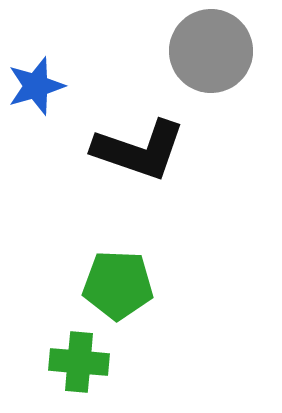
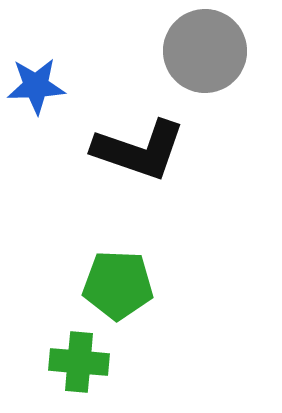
gray circle: moved 6 px left
blue star: rotated 14 degrees clockwise
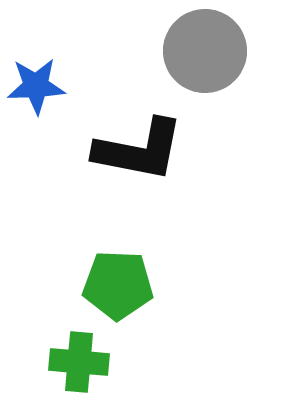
black L-shape: rotated 8 degrees counterclockwise
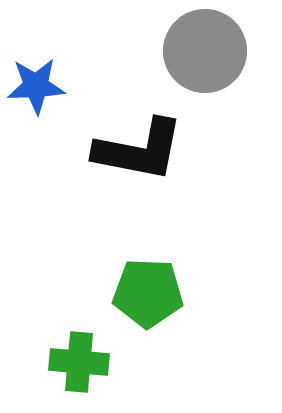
green pentagon: moved 30 px right, 8 px down
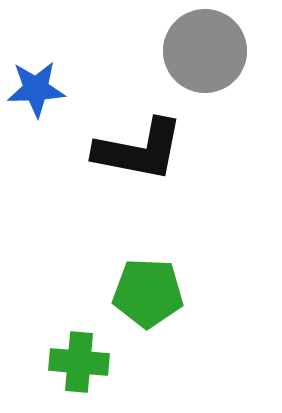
blue star: moved 3 px down
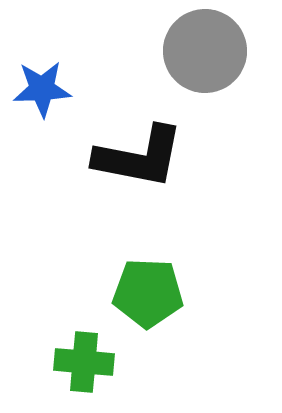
blue star: moved 6 px right
black L-shape: moved 7 px down
green cross: moved 5 px right
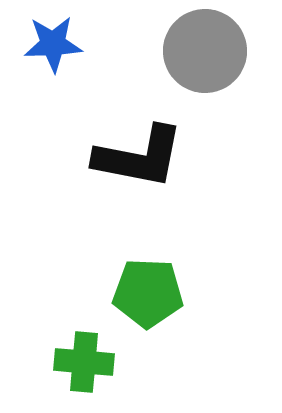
blue star: moved 11 px right, 45 px up
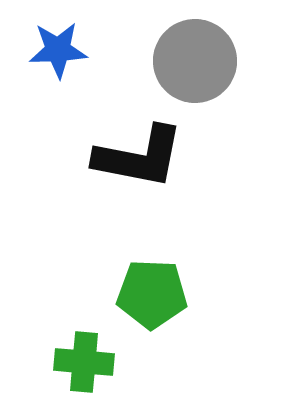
blue star: moved 5 px right, 6 px down
gray circle: moved 10 px left, 10 px down
green pentagon: moved 4 px right, 1 px down
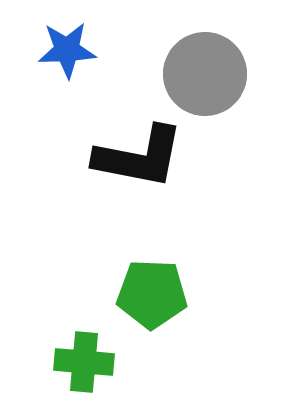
blue star: moved 9 px right
gray circle: moved 10 px right, 13 px down
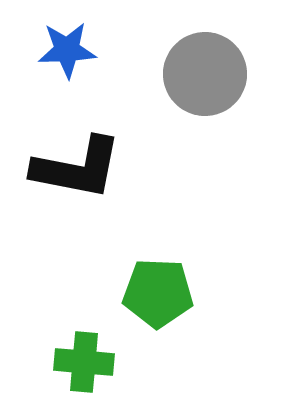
black L-shape: moved 62 px left, 11 px down
green pentagon: moved 6 px right, 1 px up
